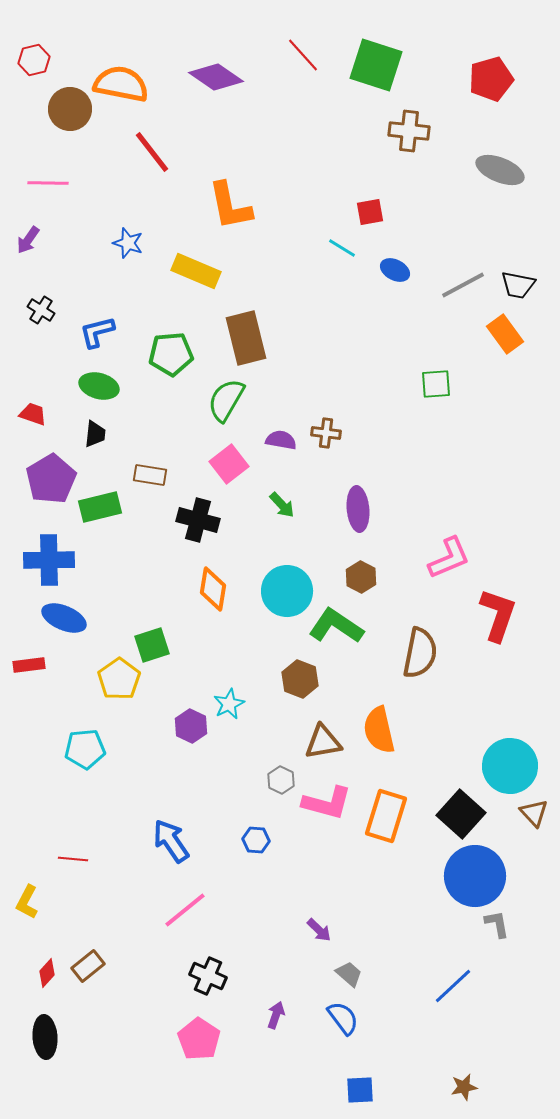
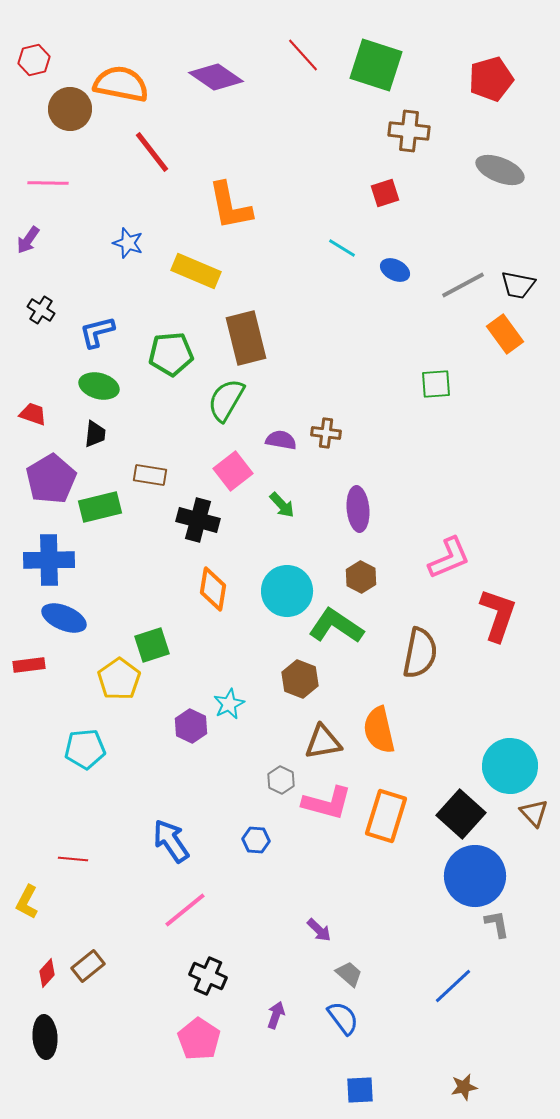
red square at (370, 212): moved 15 px right, 19 px up; rotated 8 degrees counterclockwise
pink square at (229, 464): moved 4 px right, 7 px down
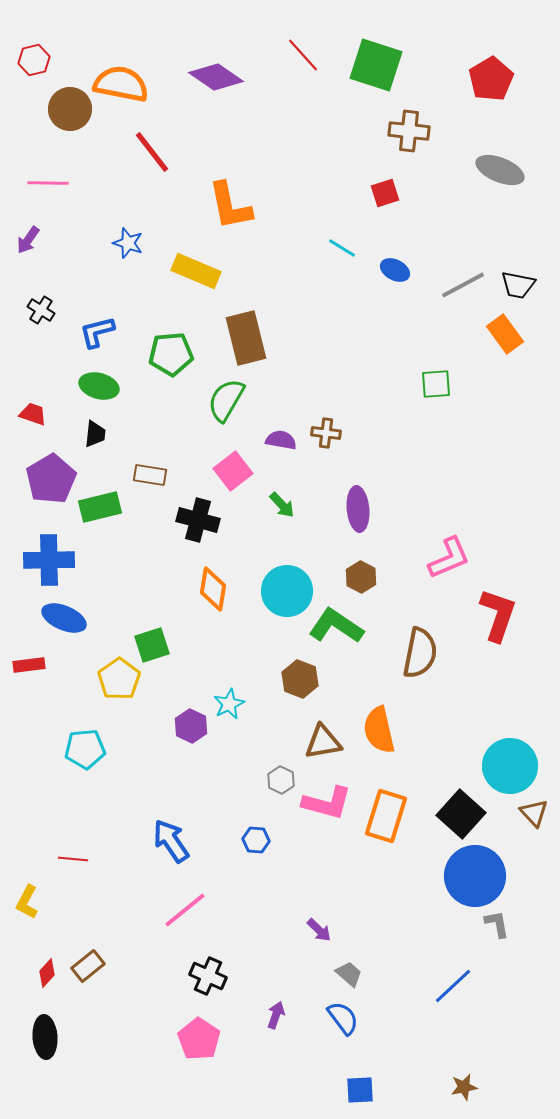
red pentagon at (491, 79): rotated 15 degrees counterclockwise
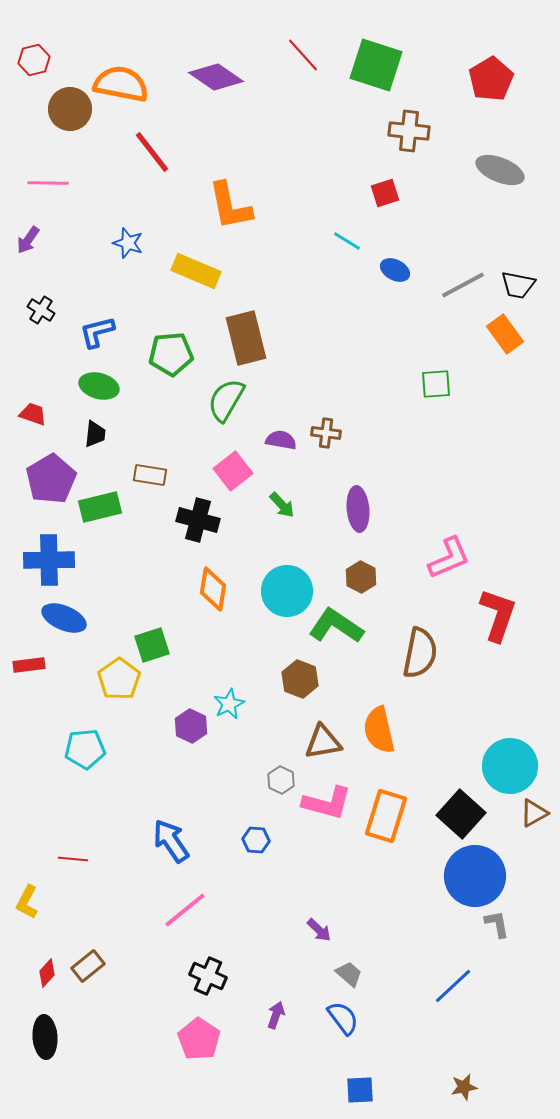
cyan line at (342, 248): moved 5 px right, 7 px up
brown triangle at (534, 813): rotated 44 degrees clockwise
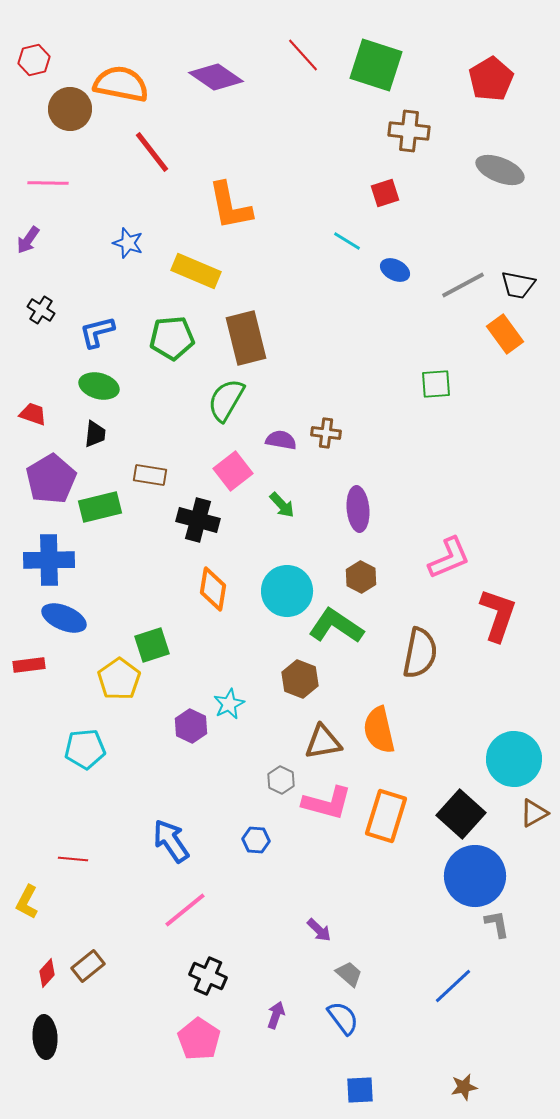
green pentagon at (171, 354): moved 1 px right, 16 px up
cyan circle at (510, 766): moved 4 px right, 7 px up
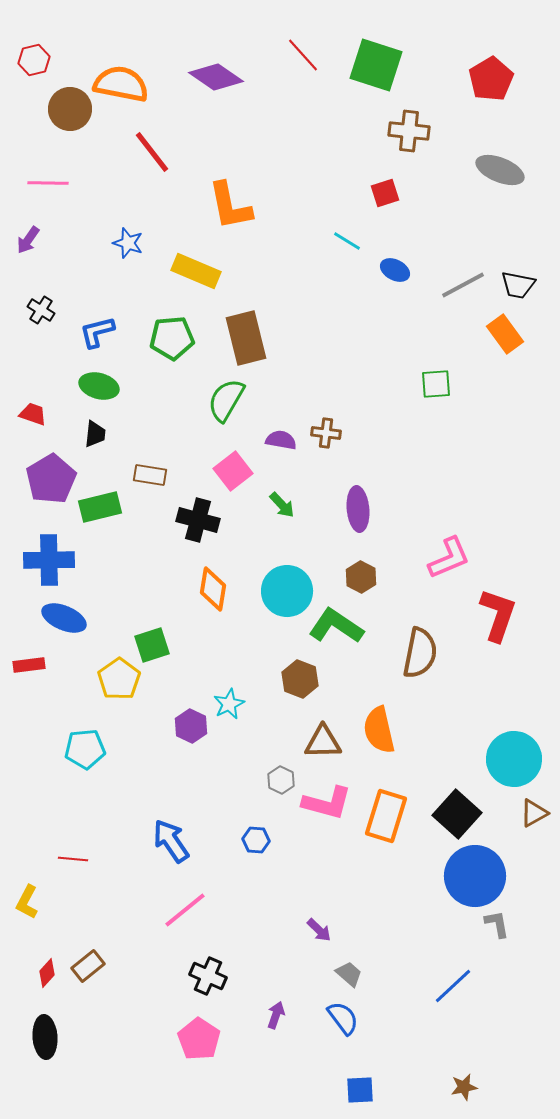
brown triangle at (323, 742): rotated 9 degrees clockwise
black square at (461, 814): moved 4 px left
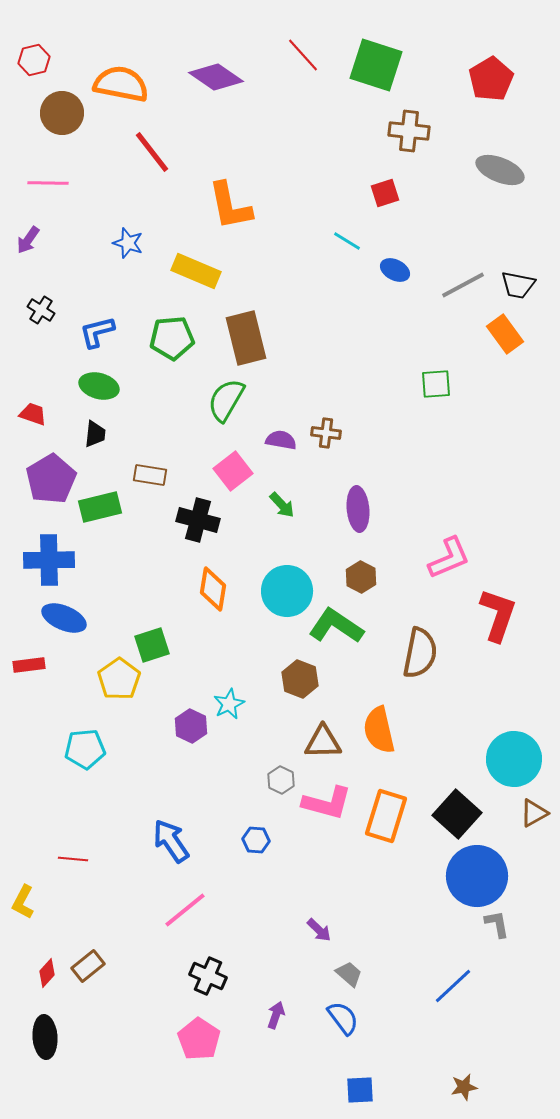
brown circle at (70, 109): moved 8 px left, 4 px down
blue circle at (475, 876): moved 2 px right
yellow L-shape at (27, 902): moved 4 px left
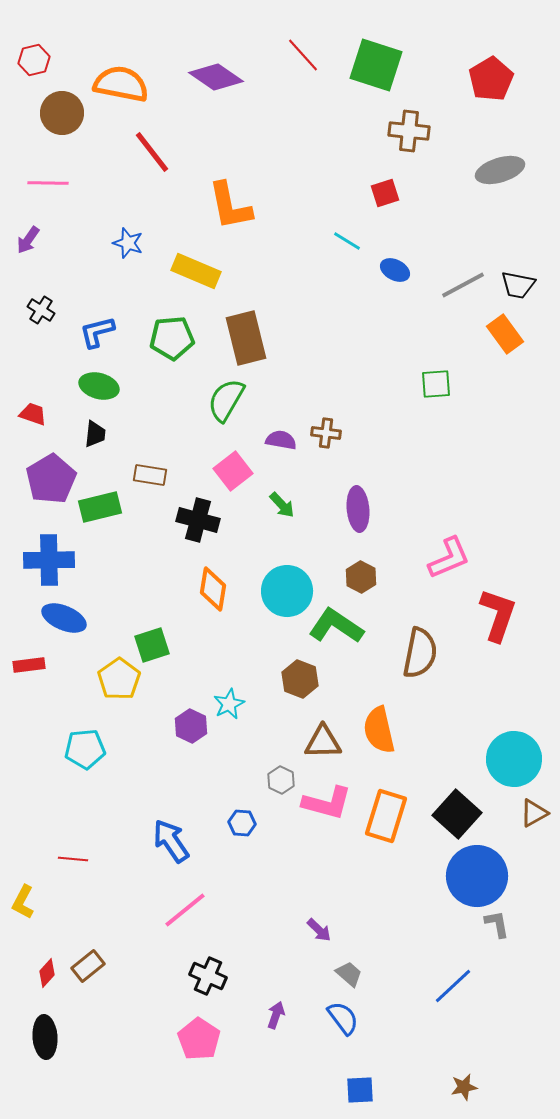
gray ellipse at (500, 170): rotated 39 degrees counterclockwise
blue hexagon at (256, 840): moved 14 px left, 17 px up
